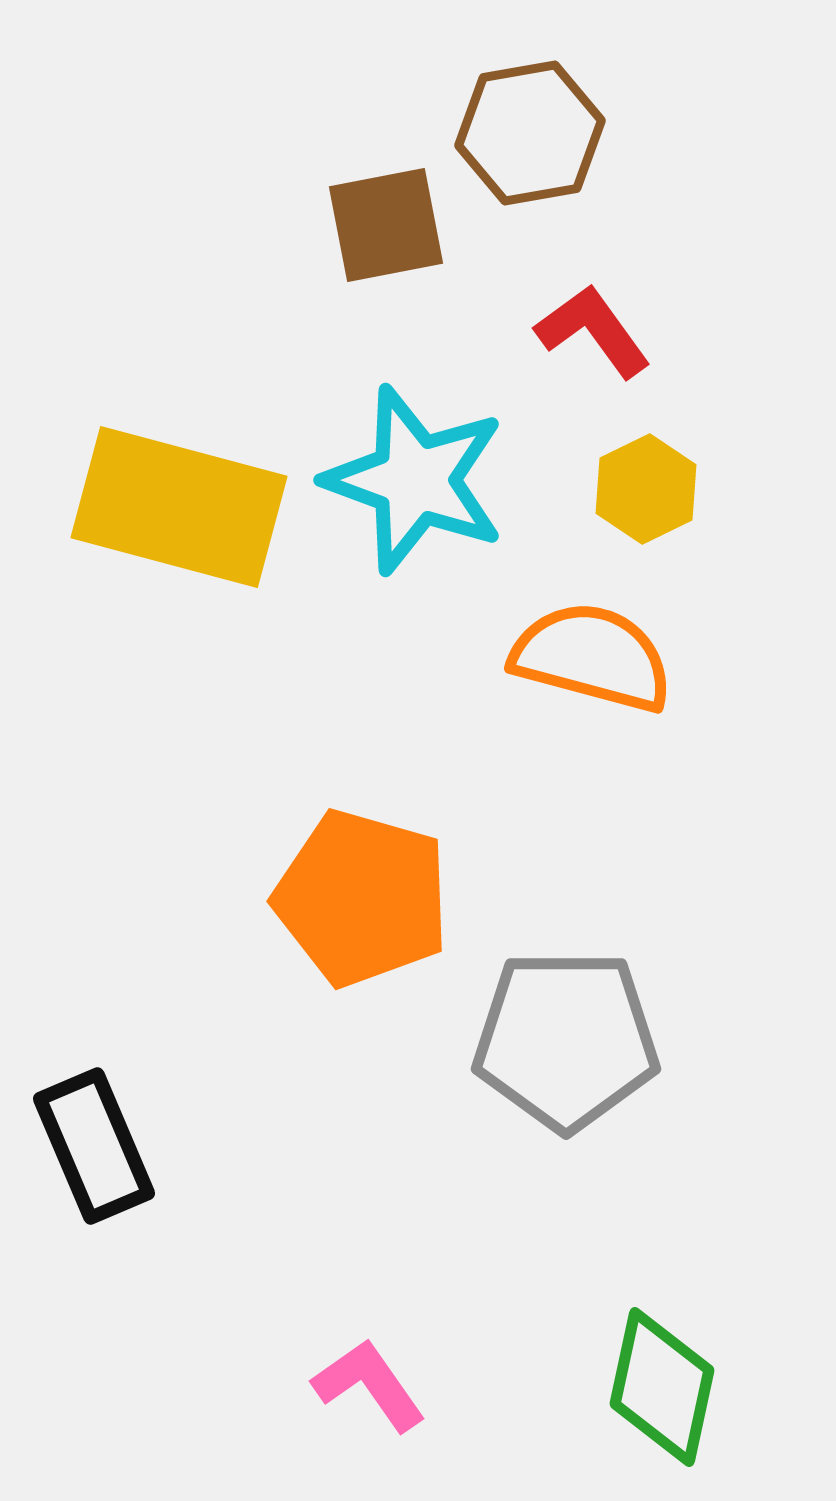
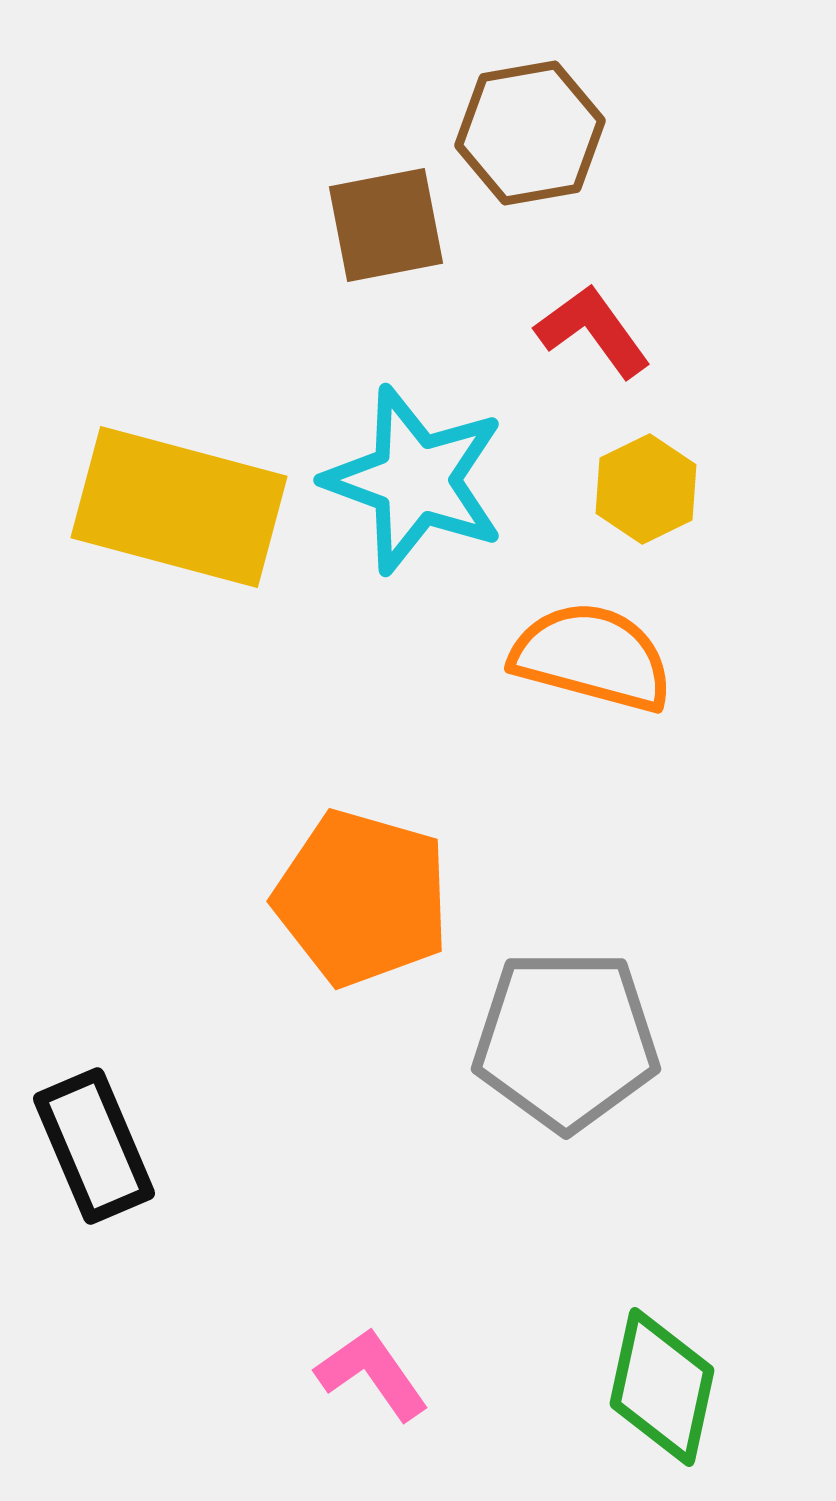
pink L-shape: moved 3 px right, 11 px up
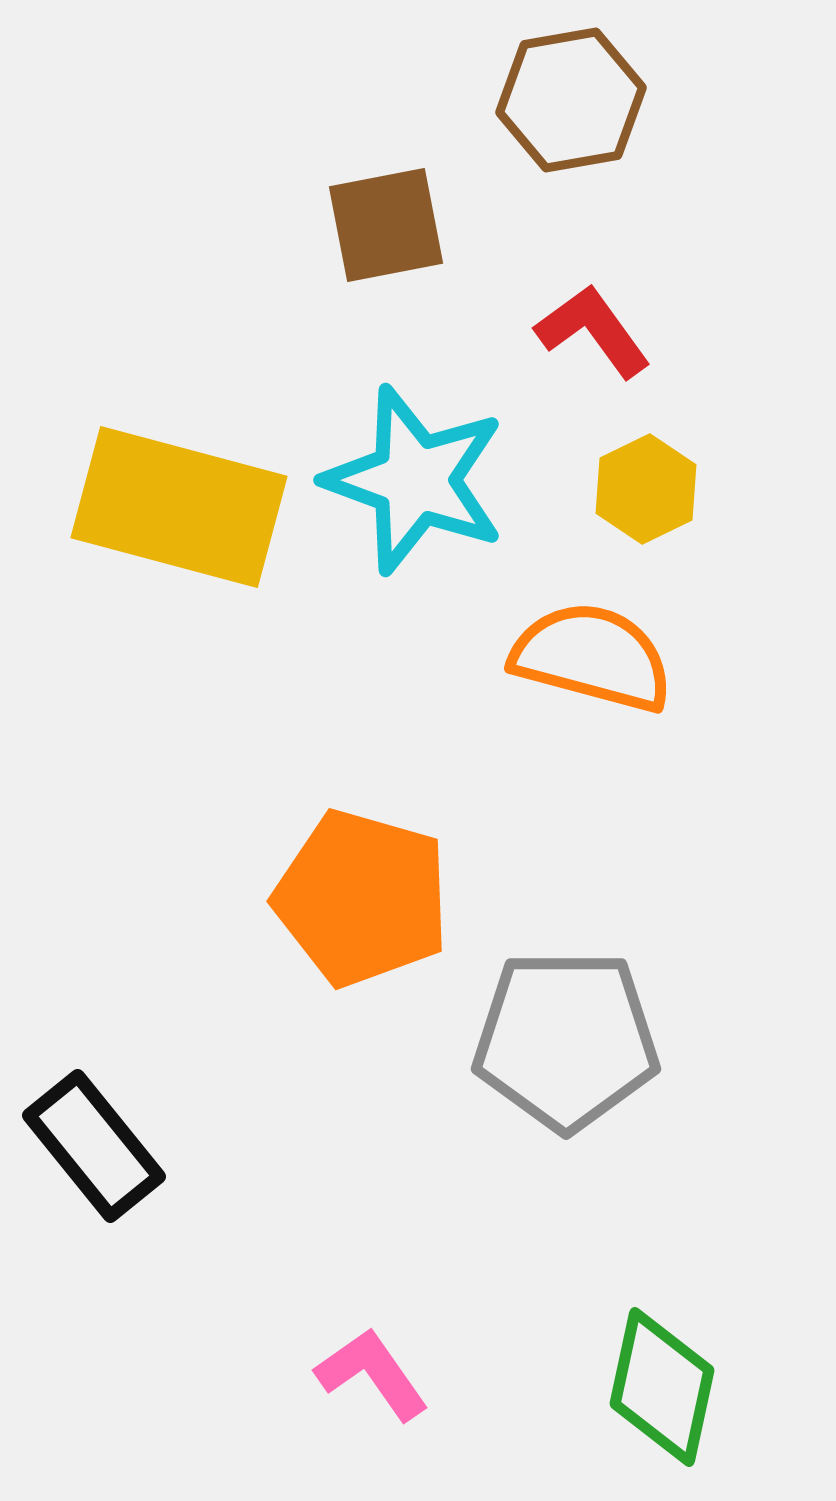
brown hexagon: moved 41 px right, 33 px up
black rectangle: rotated 16 degrees counterclockwise
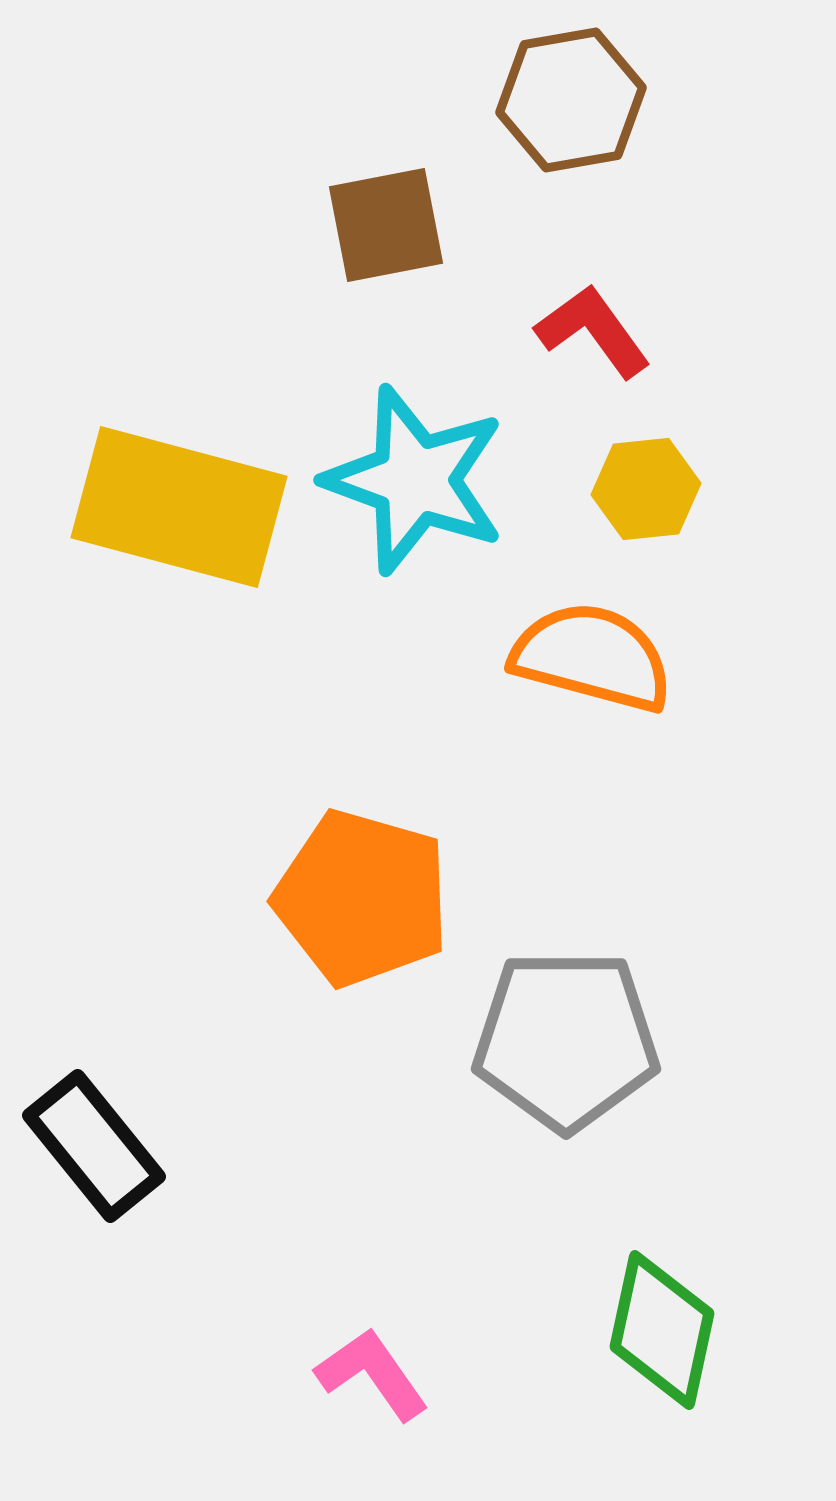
yellow hexagon: rotated 20 degrees clockwise
green diamond: moved 57 px up
